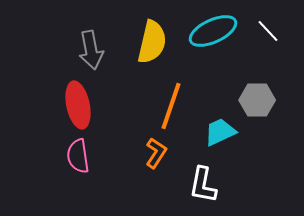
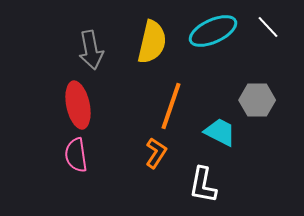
white line: moved 4 px up
cyan trapezoid: rotated 52 degrees clockwise
pink semicircle: moved 2 px left, 1 px up
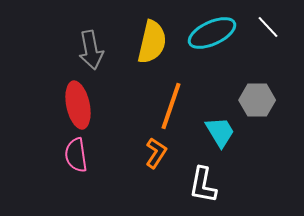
cyan ellipse: moved 1 px left, 2 px down
cyan trapezoid: rotated 32 degrees clockwise
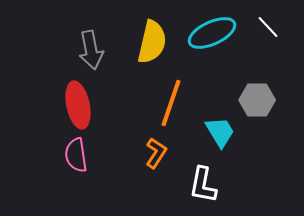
orange line: moved 3 px up
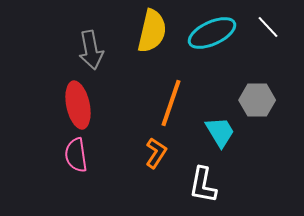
yellow semicircle: moved 11 px up
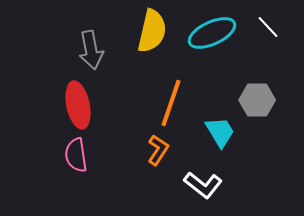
orange L-shape: moved 2 px right, 3 px up
white L-shape: rotated 63 degrees counterclockwise
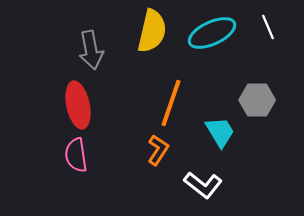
white line: rotated 20 degrees clockwise
